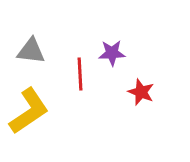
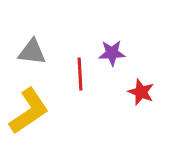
gray triangle: moved 1 px right, 1 px down
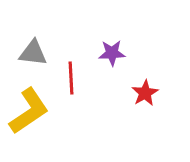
gray triangle: moved 1 px right, 1 px down
red line: moved 9 px left, 4 px down
red star: moved 4 px right, 1 px down; rotated 20 degrees clockwise
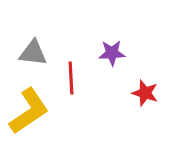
red star: rotated 24 degrees counterclockwise
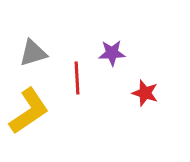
gray triangle: rotated 24 degrees counterclockwise
red line: moved 6 px right
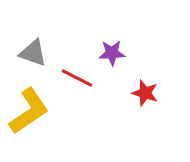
gray triangle: rotated 36 degrees clockwise
red line: rotated 60 degrees counterclockwise
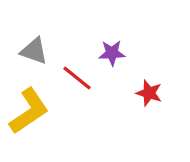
gray triangle: moved 1 px right, 2 px up
red line: rotated 12 degrees clockwise
red star: moved 4 px right
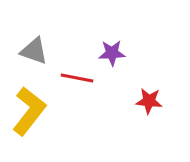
red line: rotated 28 degrees counterclockwise
red star: moved 8 px down; rotated 12 degrees counterclockwise
yellow L-shape: rotated 18 degrees counterclockwise
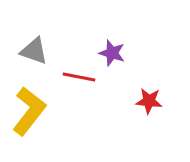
purple star: rotated 20 degrees clockwise
red line: moved 2 px right, 1 px up
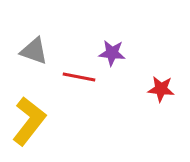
purple star: rotated 12 degrees counterclockwise
red star: moved 12 px right, 12 px up
yellow L-shape: moved 10 px down
